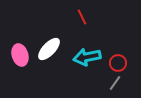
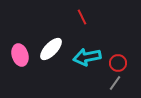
white ellipse: moved 2 px right
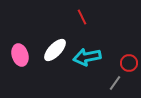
white ellipse: moved 4 px right, 1 px down
red circle: moved 11 px right
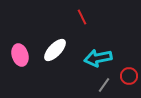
cyan arrow: moved 11 px right, 1 px down
red circle: moved 13 px down
gray line: moved 11 px left, 2 px down
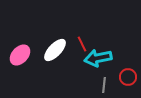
red line: moved 27 px down
pink ellipse: rotated 60 degrees clockwise
red circle: moved 1 px left, 1 px down
gray line: rotated 28 degrees counterclockwise
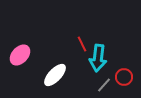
white ellipse: moved 25 px down
cyan arrow: rotated 72 degrees counterclockwise
red circle: moved 4 px left
gray line: rotated 35 degrees clockwise
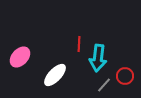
red line: moved 3 px left; rotated 28 degrees clockwise
pink ellipse: moved 2 px down
red circle: moved 1 px right, 1 px up
